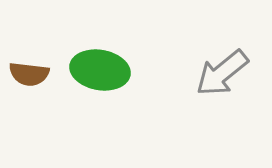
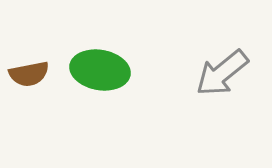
brown semicircle: rotated 18 degrees counterclockwise
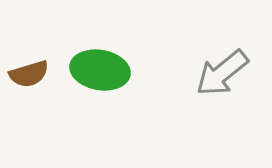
brown semicircle: rotated 6 degrees counterclockwise
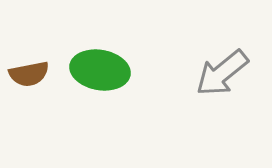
brown semicircle: rotated 6 degrees clockwise
